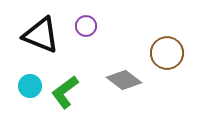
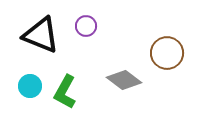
green L-shape: rotated 24 degrees counterclockwise
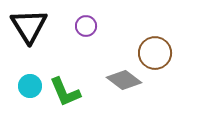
black triangle: moved 12 px left, 9 px up; rotated 36 degrees clockwise
brown circle: moved 12 px left
green L-shape: rotated 52 degrees counterclockwise
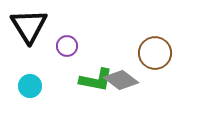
purple circle: moved 19 px left, 20 px down
gray diamond: moved 3 px left
green L-shape: moved 31 px right, 12 px up; rotated 56 degrees counterclockwise
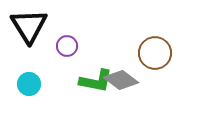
green L-shape: moved 1 px down
cyan circle: moved 1 px left, 2 px up
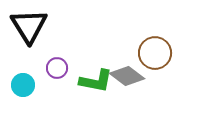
purple circle: moved 10 px left, 22 px down
gray diamond: moved 6 px right, 4 px up
cyan circle: moved 6 px left, 1 px down
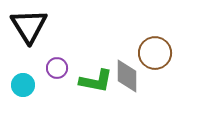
gray diamond: rotated 52 degrees clockwise
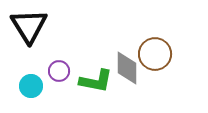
brown circle: moved 1 px down
purple circle: moved 2 px right, 3 px down
gray diamond: moved 8 px up
cyan circle: moved 8 px right, 1 px down
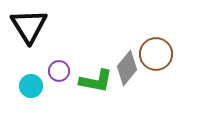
brown circle: moved 1 px right
gray diamond: rotated 40 degrees clockwise
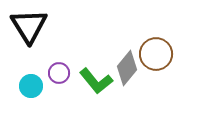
purple circle: moved 2 px down
green L-shape: rotated 40 degrees clockwise
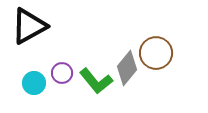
black triangle: rotated 33 degrees clockwise
brown circle: moved 1 px up
purple circle: moved 3 px right
cyan circle: moved 3 px right, 3 px up
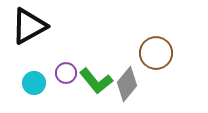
gray diamond: moved 16 px down
purple circle: moved 4 px right
